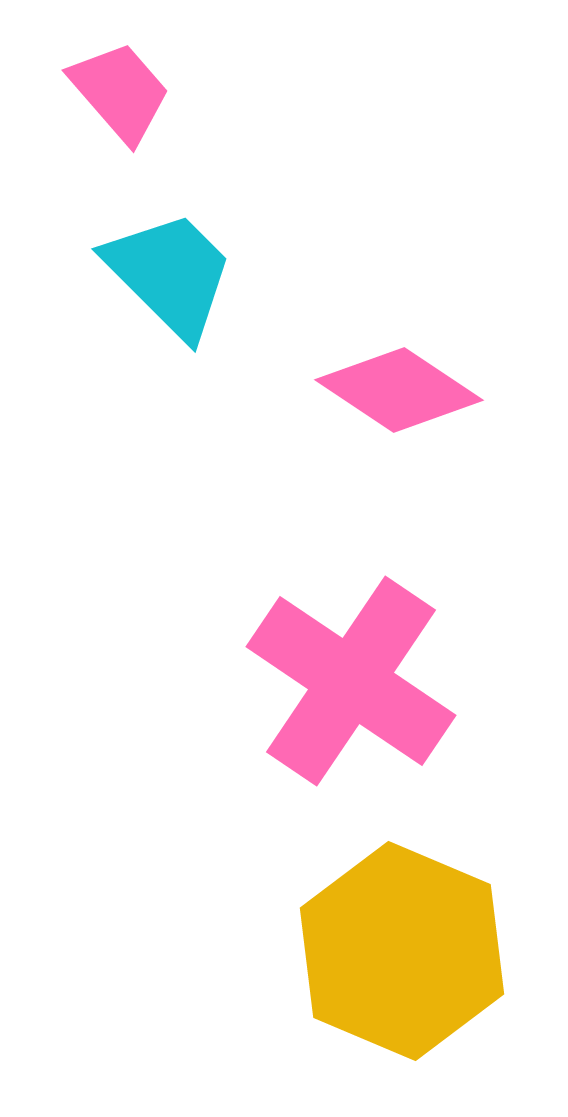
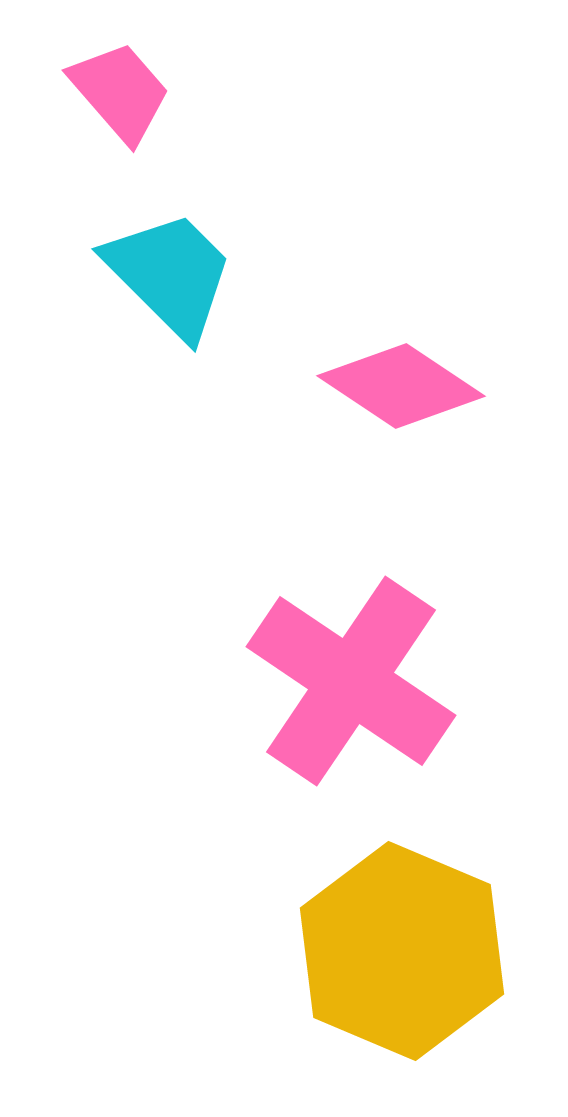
pink diamond: moved 2 px right, 4 px up
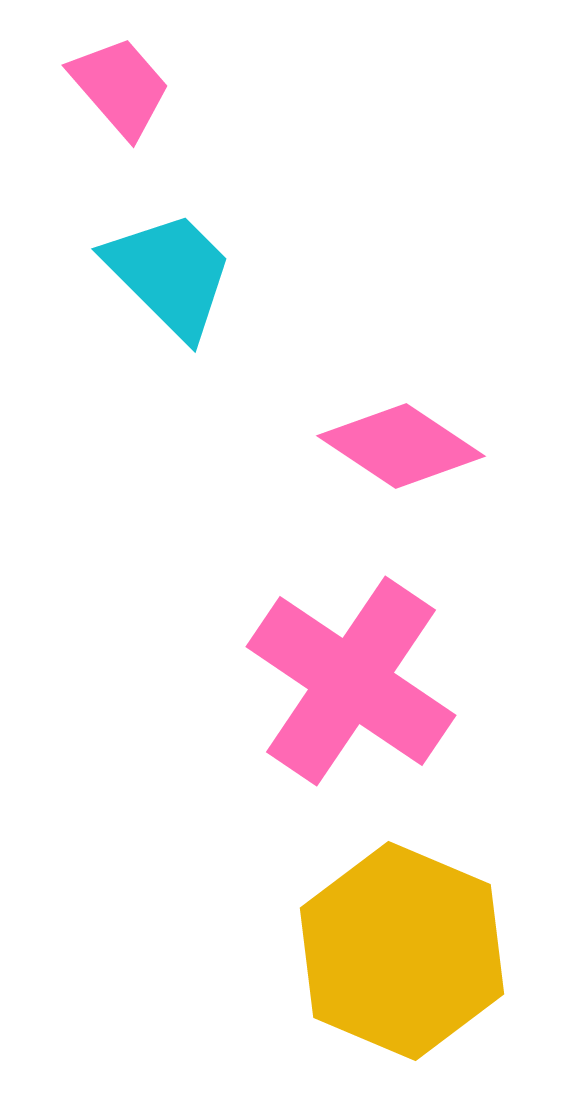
pink trapezoid: moved 5 px up
pink diamond: moved 60 px down
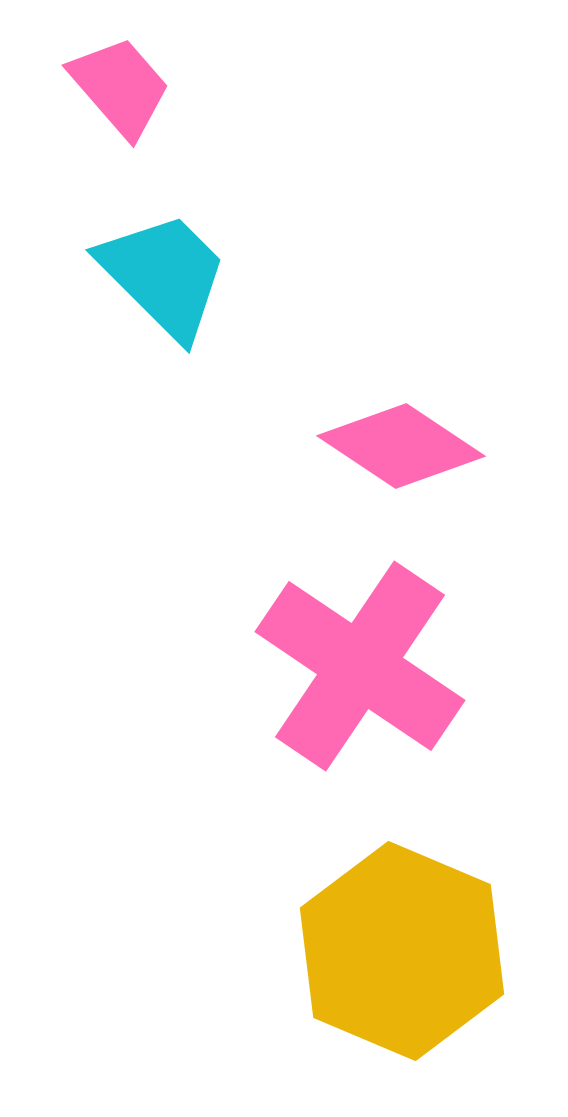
cyan trapezoid: moved 6 px left, 1 px down
pink cross: moved 9 px right, 15 px up
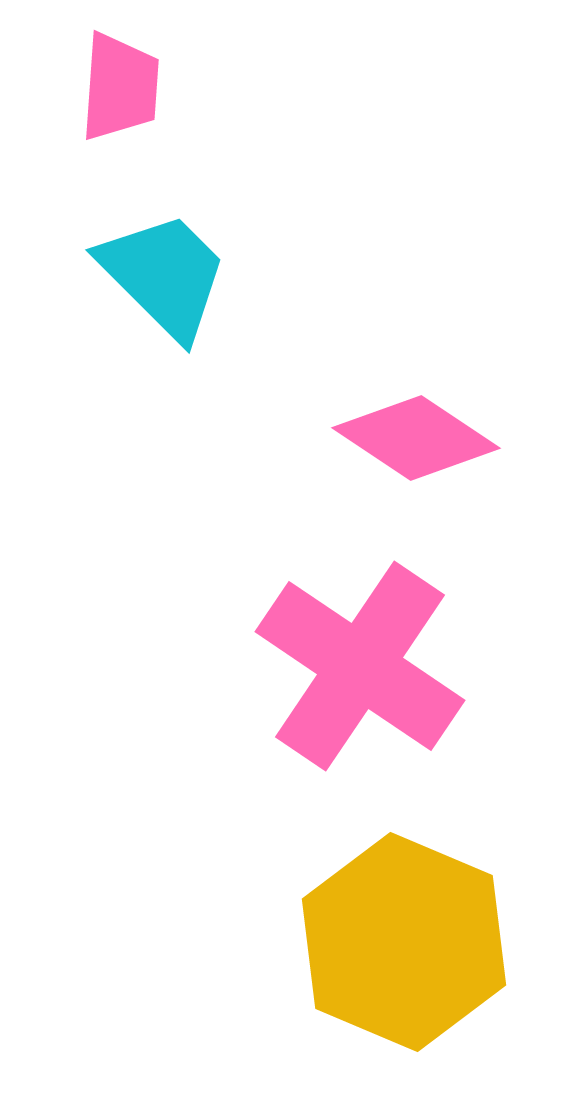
pink trapezoid: rotated 45 degrees clockwise
pink diamond: moved 15 px right, 8 px up
yellow hexagon: moved 2 px right, 9 px up
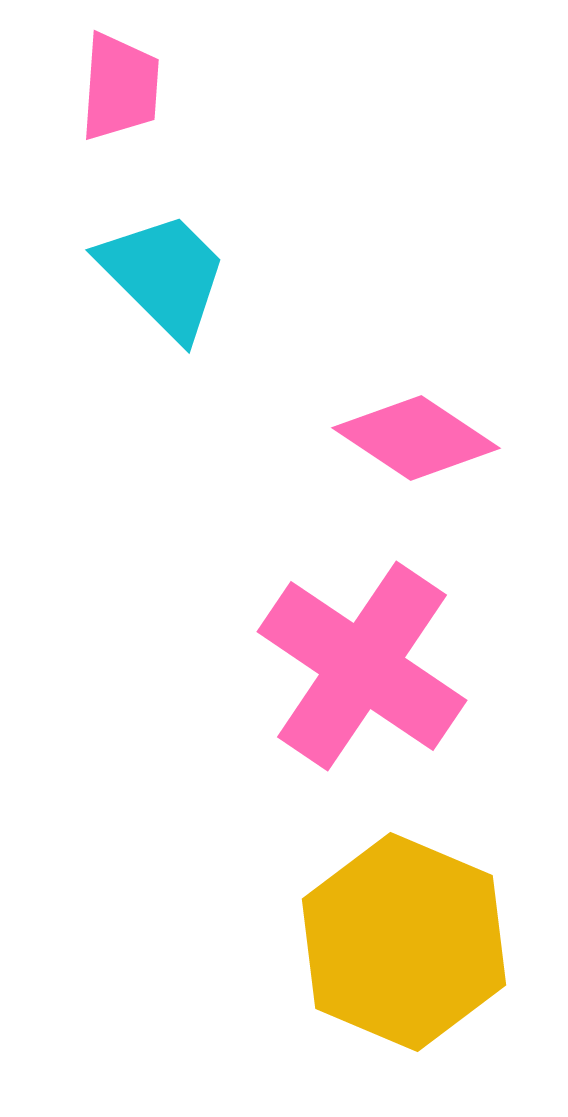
pink cross: moved 2 px right
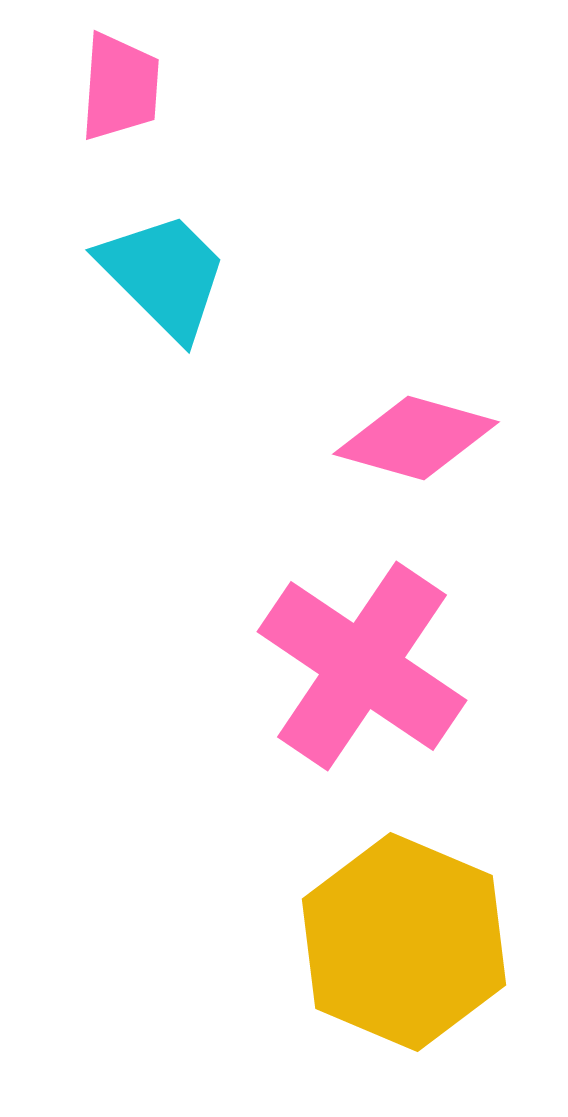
pink diamond: rotated 18 degrees counterclockwise
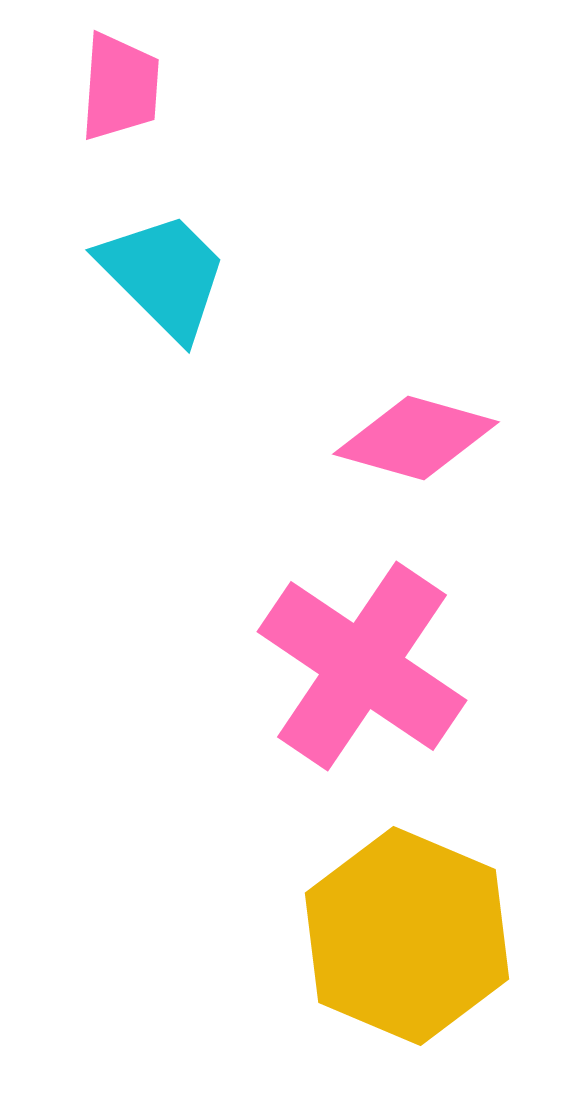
yellow hexagon: moved 3 px right, 6 px up
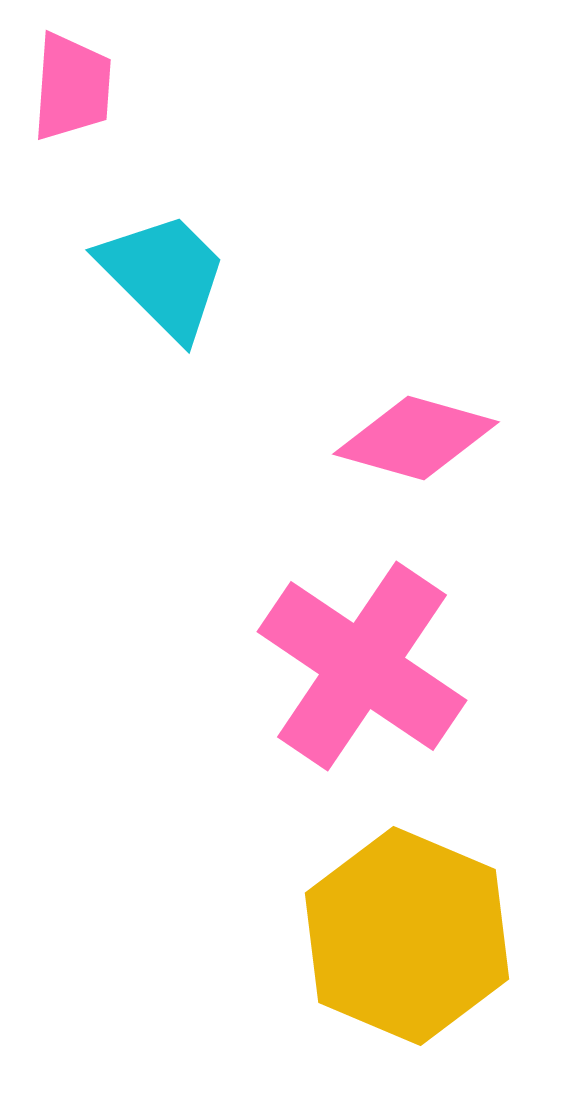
pink trapezoid: moved 48 px left
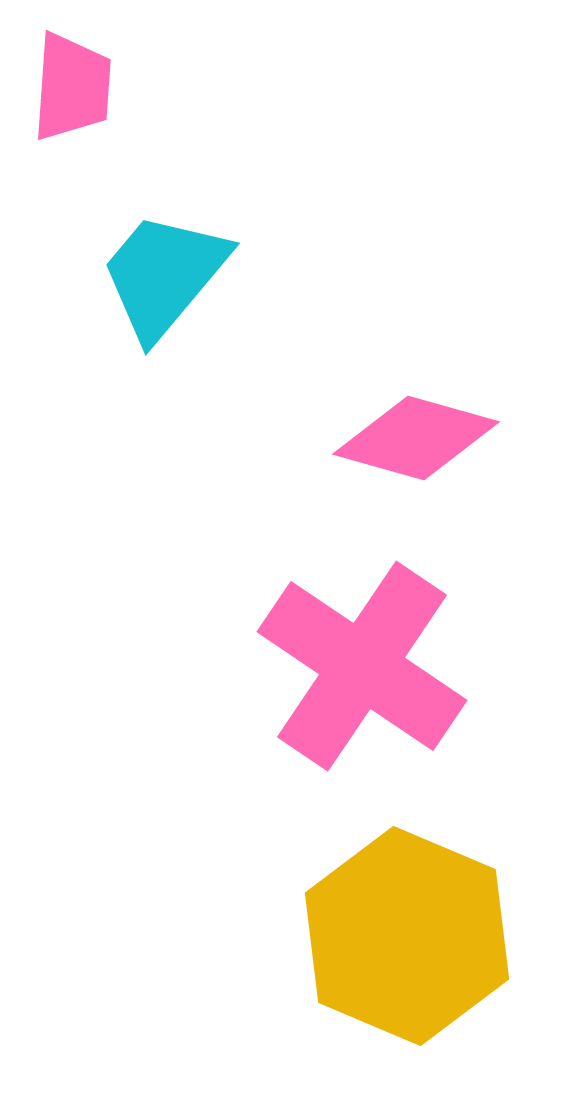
cyan trapezoid: rotated 95 degrees counterclockwise
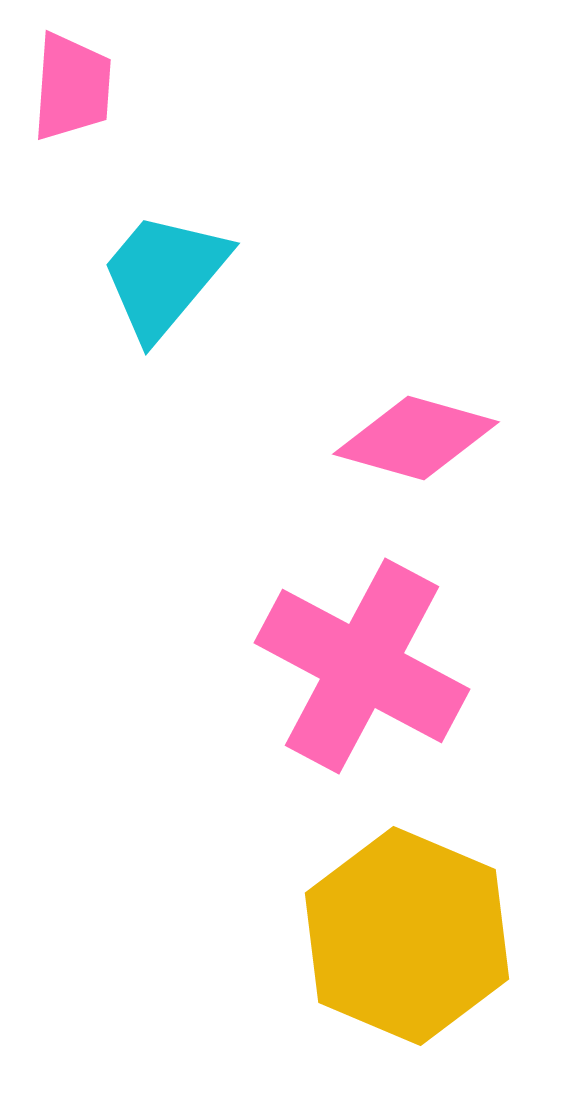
pink cross: rotated 6 degrees counterclockwise
